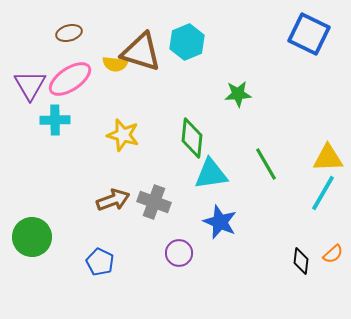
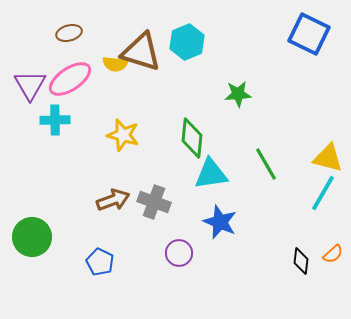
yellow triangle: rotated 16 degrees clockwise
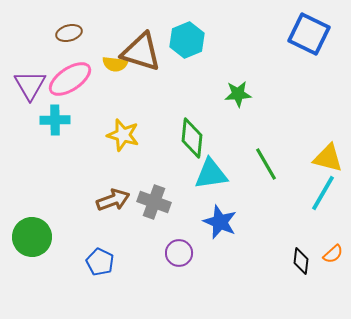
cyan hexagon: moved 2 px up
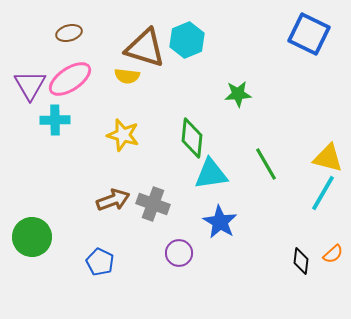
brown triangle: moved 4 px right, 4 px up
yellow semicircle: moved 12 px right, 12 px down
gray cross: moved 1 px left, 2 px down
blue star: rotated 8 degrees clockwise
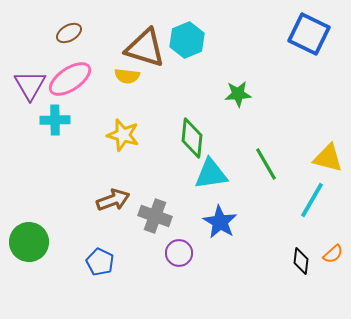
brown ellipse: rotated 15 degrees counterclockwise
cyan line: moved 11 px left, 7 px down
gray cross: moved 2 px right, 12 px down
green circle: moved 3 px left, 5 px down
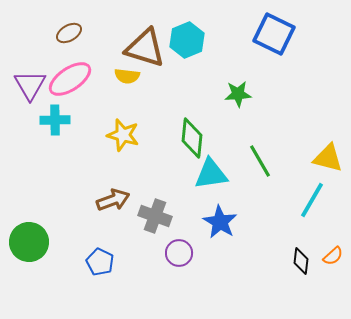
blue square: moved 35 px left
green line: moved 6 px left, 3 px up
orange semicircle: moved 2 px down
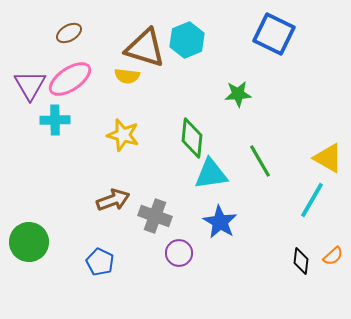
yellow triangle: rotated 16 degrees clockwise
